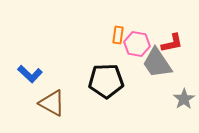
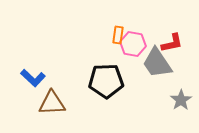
pink hexagon: moved 4 px left
blue L-shape: moved 3 px right, 4 px down
gray star: moved 3 px left, 1 px down
brown triangle: rotated 32 degrees counterclockwise
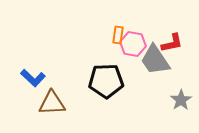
gray trapezoid: moved 2 px left, 3 px up
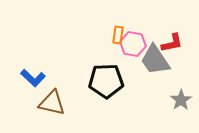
brown triangle: rotated 16 degrees clockwise
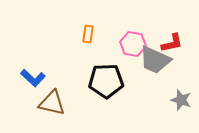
orange rectangle: moved 30 px left, 1 px up
gray trapezoid: rotated 32 degrees counterclockwise
gray star: rotated 20 degrees counterclockwise
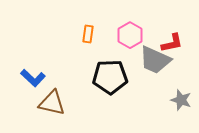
pink hexagon: moved 3 px left, 9 px up; rotated 20 degrees clockwise
black pentagon: moved 4 px right, 4 px up
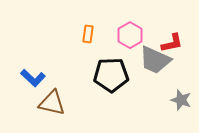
black pentagon: moved 1 px right, 2 px up
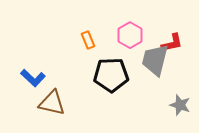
orange rectangle: moved 6 px down; rotated 30 degrees counterclockwise
gray trapezoid: rotated 80 degrees clockwise
gray star: moved 1 px left, 5 px down
